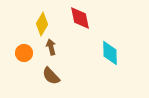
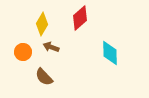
red diamond: rotated 60 degrees clockwise
brown arrow: rotated 56 degrees counterclockwise
orange circle: moved 1 px left, 1 px up
brown semicircle: moved 7 px left, 1 px down
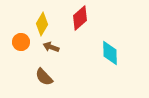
orange circle: moved 2 px left, 10 px up
